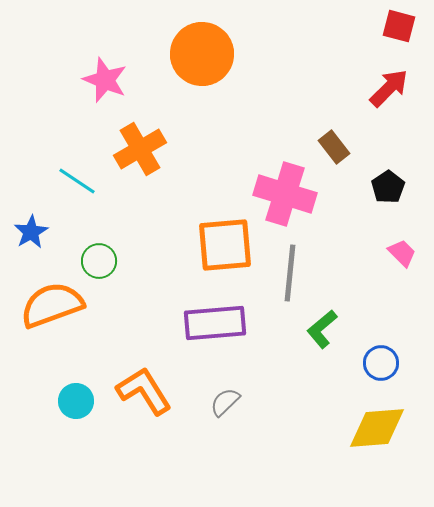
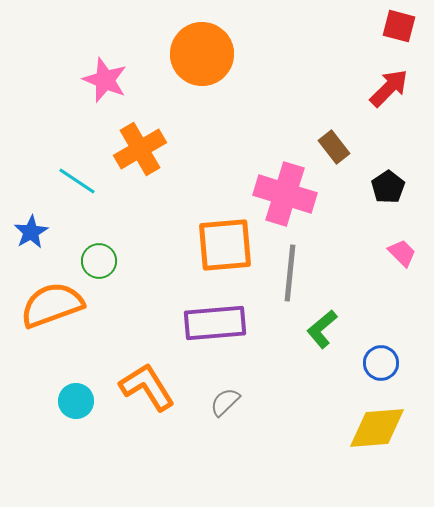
orange L-shape: moved 3 px right, 4 px up
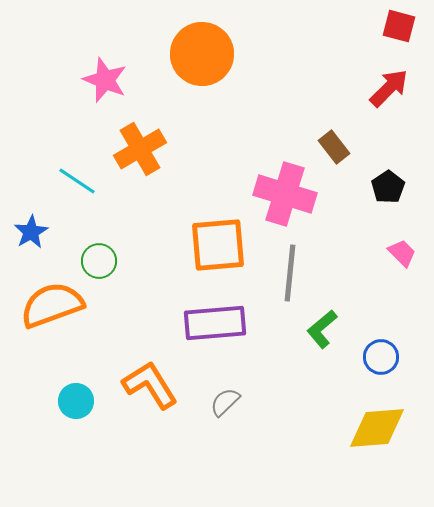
orange square: moved 7 px left
blue circle: moved 6 px up
orange L-shape: moved 3 px right, 2 px up
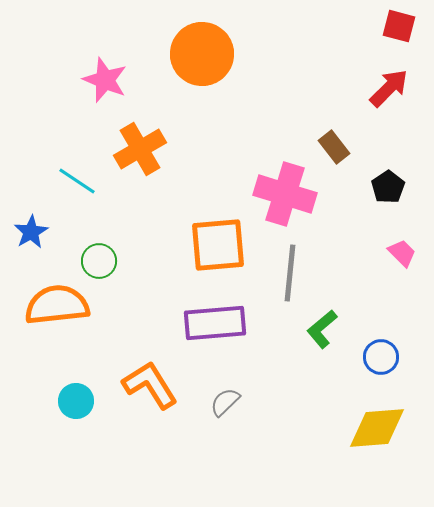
orange semicircle: moved 5 px right; rotated 14 degrees clockwise
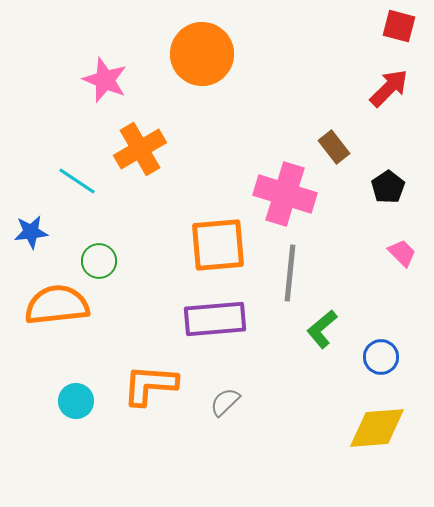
blue star: rotated 24 degrees clockwise
purple rectangle: moved 4 px up
orange L-shape: rotated 54 degrees counterclockwise
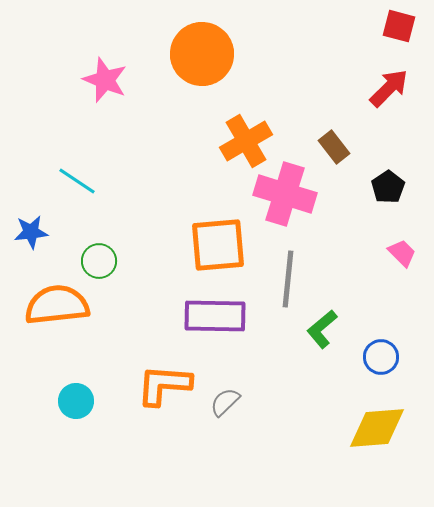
orange cross: moved 106 px right, 8 px up
gray line: moved 2 px left, 6 px down
purple rectangle: moved 3 px up; rotated 6 degrees clockwise
orange L-shape: moved 14 px right
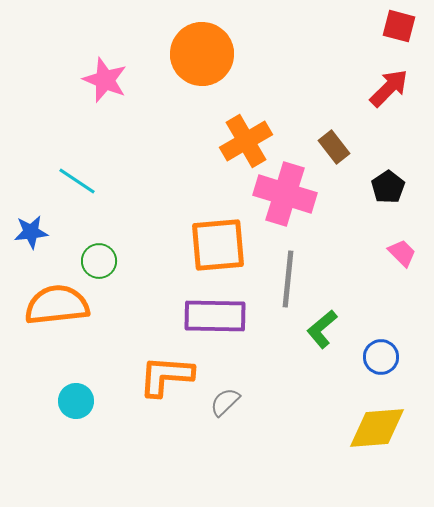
orange L-shape: moved 2 px right, 9 px up
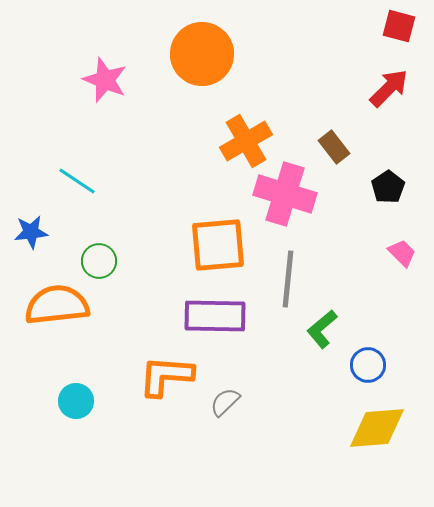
blue circle: moved 13 px left, 8 px down
